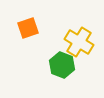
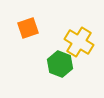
green hexagon: moved 2 px left, 1 px up
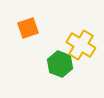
yellow cross: moved 2 px right, 3 px down
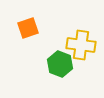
yellow cross: rotated 24 degrees counterclockwise
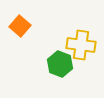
orange square: moved 8 px left, 2 px up; rotated 30 degrees counterclockwise
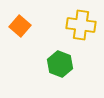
yellow cross: moved 20 px up
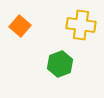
green hexagon: rotated 20 degrees clockwise
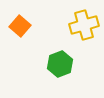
yellow cross: moved 3 px right; rotated 24 degrees counterclockwise
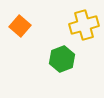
green hexagon: moved 2 px right, 5 px up
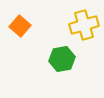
green hexagon: rotated 10 degrees clockwise
